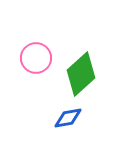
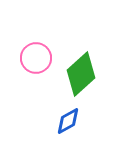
blue diamond: moved 3 px down; rotated 20 degrees counterclockwise
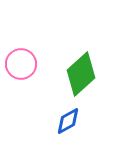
pink circle: moved 15 px left, 6 px down
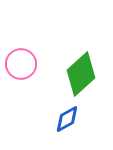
blue diamond: moved 1 px left, 2 px up
